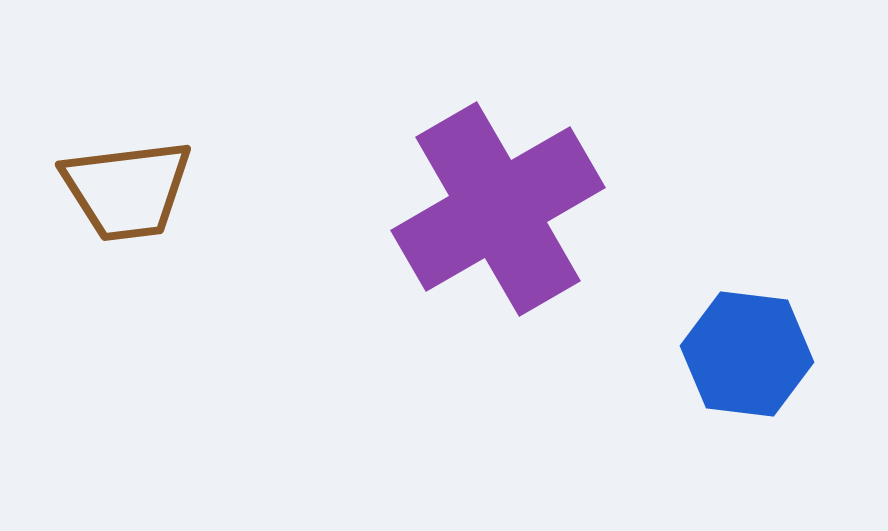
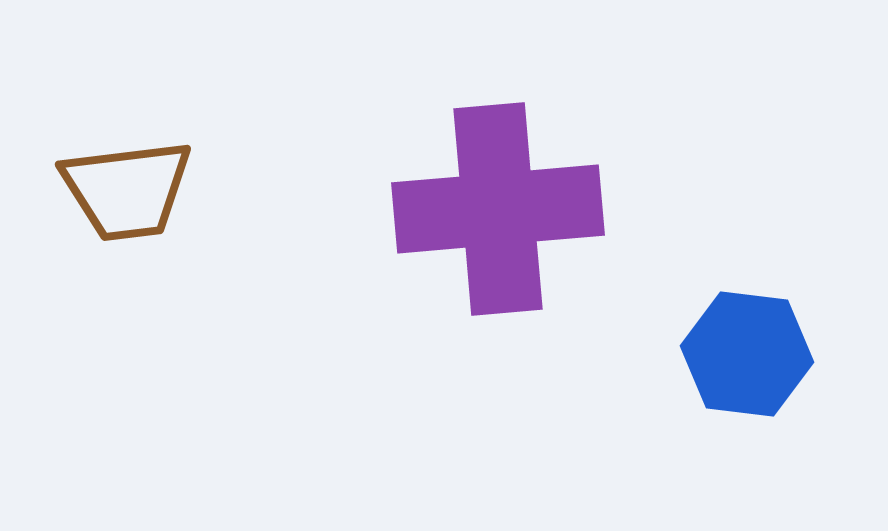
purple cross: rotated 25 degrees clockwise
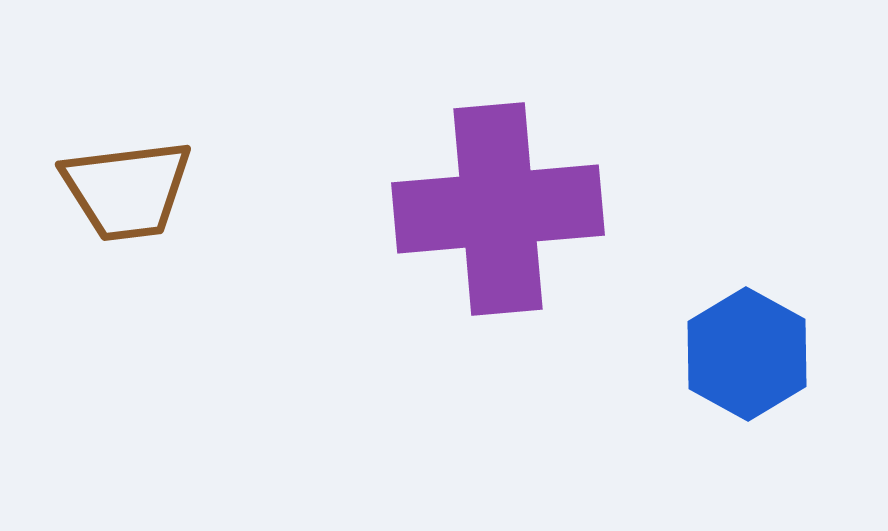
blue hexagon: rotated 22 degrees clockwise
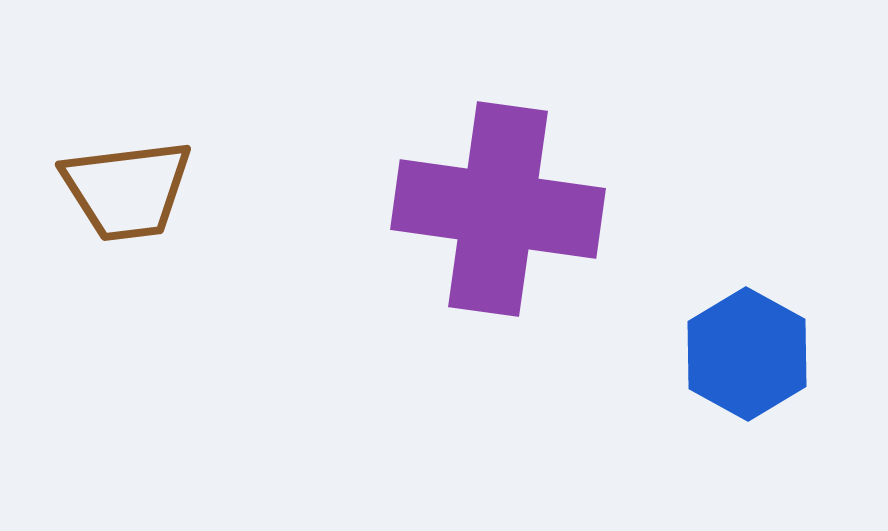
purple cross: rotated 13 degrees clockwise
